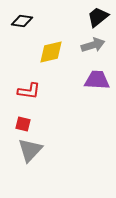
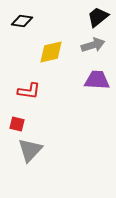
red square: moved 6 px left
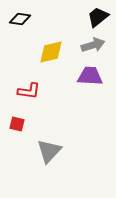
black diamond: moved 2 px left, 2 px up
purple trapezoid: moved 7 px left, 4 px up
gray triangle: moved 19 px right, 1 px down
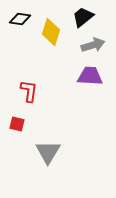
black trapezoid: moved 15 px left
yellow diamond: moved 20 px up; rotated 60 degrees counterclockwise
red L-shape: rotated 90 degrees counterclockwise
gray triangle: moved 1 px left, 1 px down; rotated 12 degrees counterclockwise
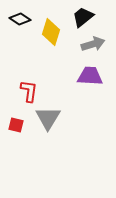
black diamond: rotated 25 degrees clockwise
gray arrow: moved 1 px up
red square: moved 1 px left, 1 px down
gray triangle: moved 34 px up
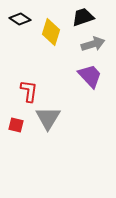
black trapezoid: rotated 20 degrees clockwise
purple trapezoid: rotated 44 degrees clockwise
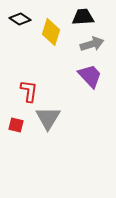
black trapezoid: rotated 15 degrees clockwise
gray arrow: moved 1 px left
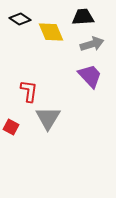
yellow diamond: rotated 40 degrees counterclockwise
red square: moved 5 px left, 2 px down; rotated 14 degrees clockwise
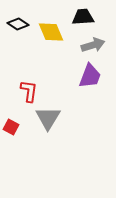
black diamond: moved 2 px left, 5 px down
gray arrow: moved 1 px right, 1 px down
purple trapezoid: rotated 64 degrees clockwise
